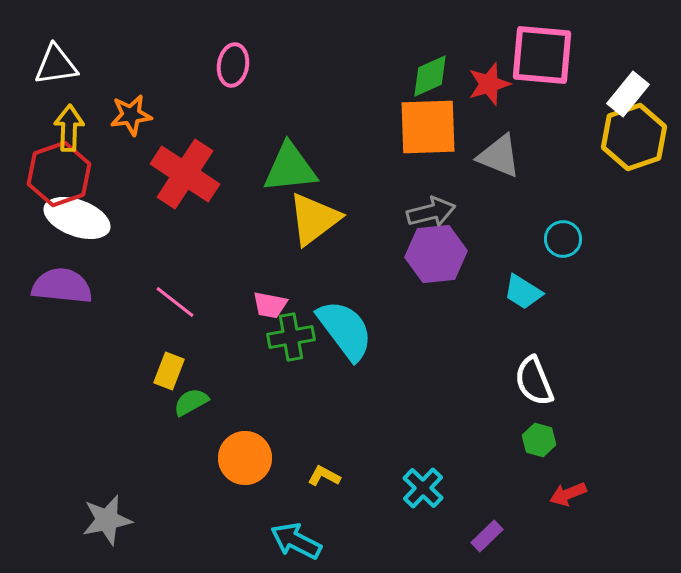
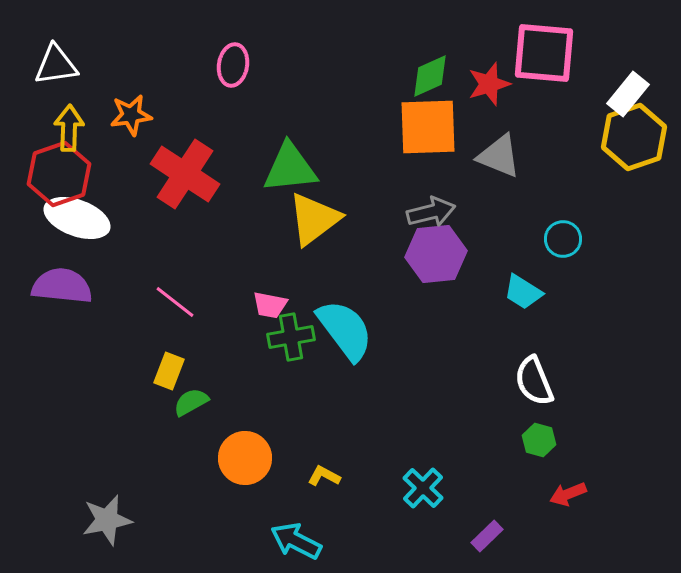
pink square: moved 2 px right, 2 px up
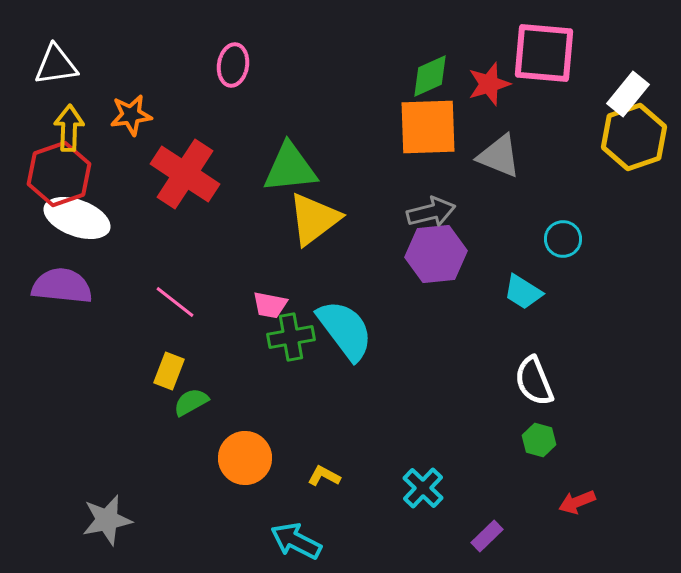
red arrow: moved 9 px right, 8 px down
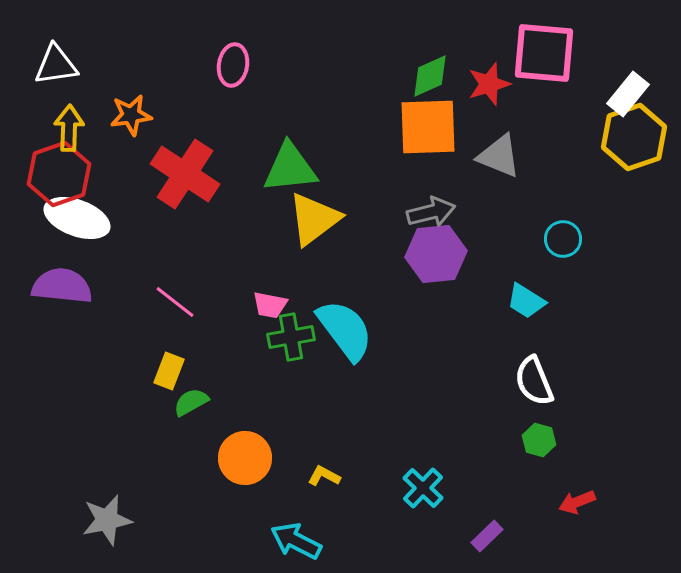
cyan trapezoid: moved 3 px right, 9 px down
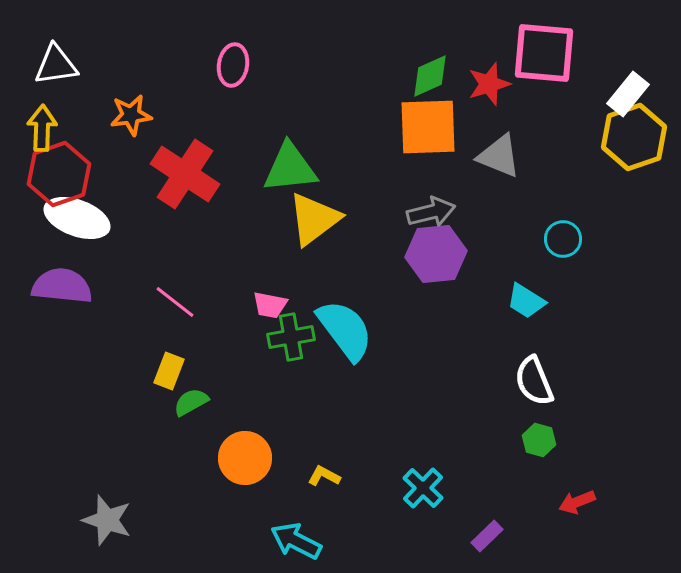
yellow arrow: moved 27 px left
gray star: rotated 30 degrees clockwise
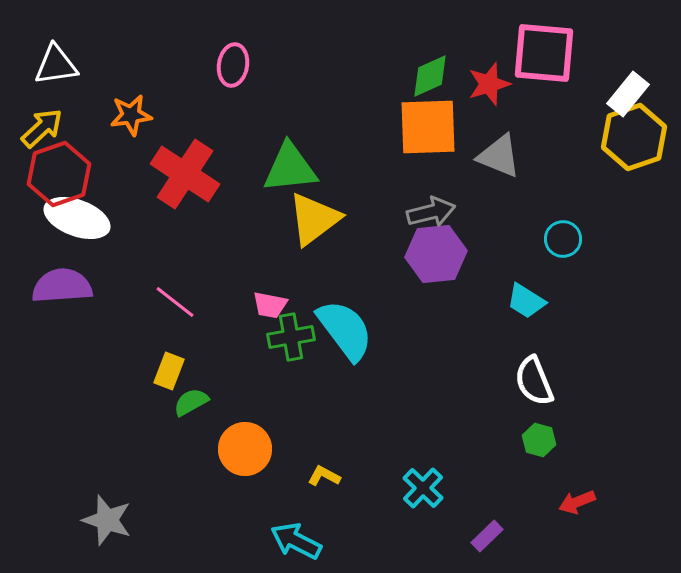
yellow arrow: rotated 45 degrees clockwise
purple semicircle: rotated 10 degrees counterclockwise
orange circle: moved 9 px up
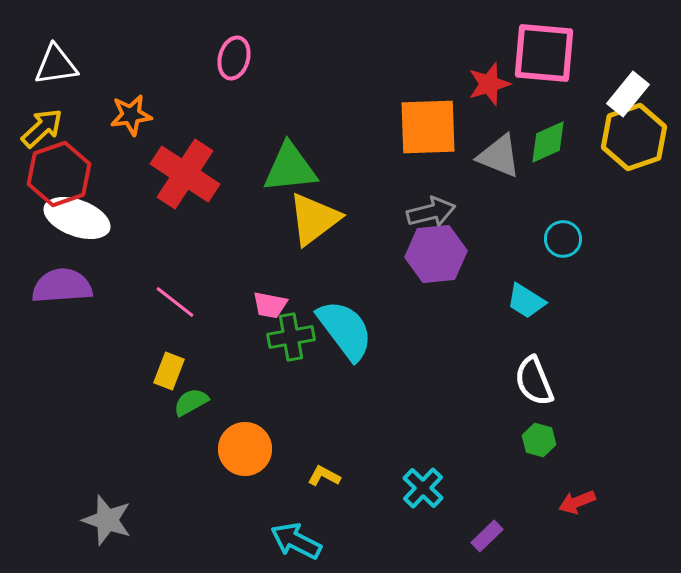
pink ellipse: moved 1 px right, 7 px up; rotated 6 degrees clockwise
green diamond: moved 118 px right, 66 px down
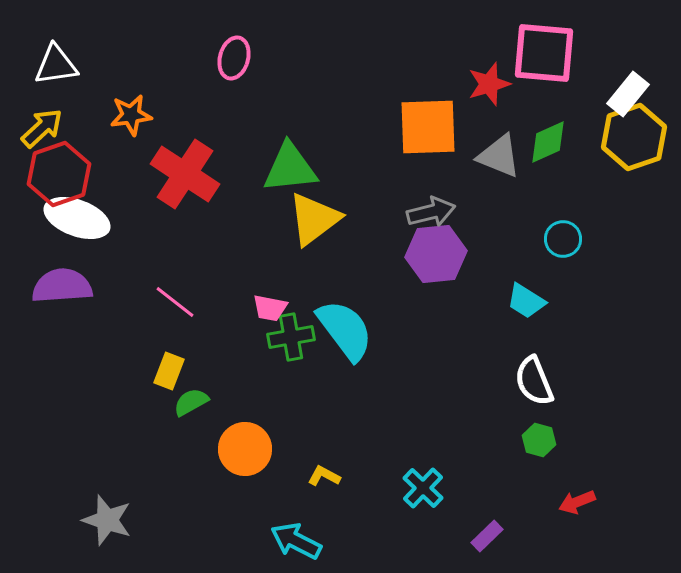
pink trapezoid: moved 3 px down
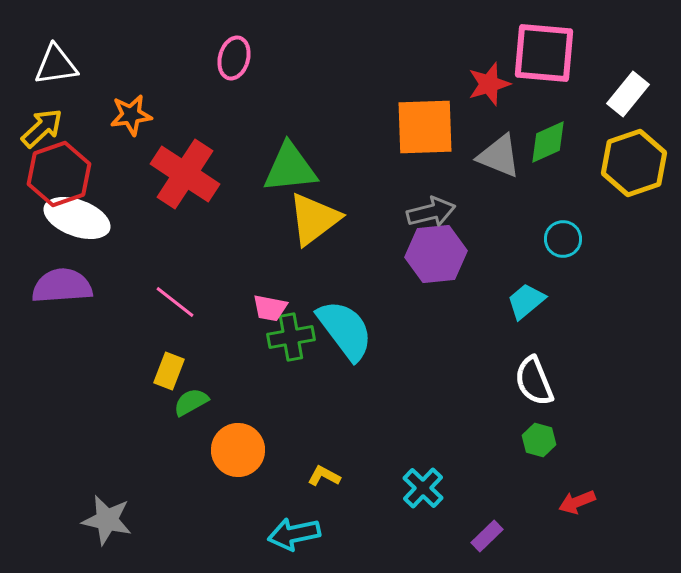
orange square: moved 3 px left
yellow hexagon: moved 26 px down
cyan trapezoid: rotated 108 degrees clockwise
orange circle: moved 7 px left, 1 px down
gray star: rotated 6 degrees counterclockwise
cyan arrow: moved 2 px left, 7 px up; rotated 39 degrees counterclockwise
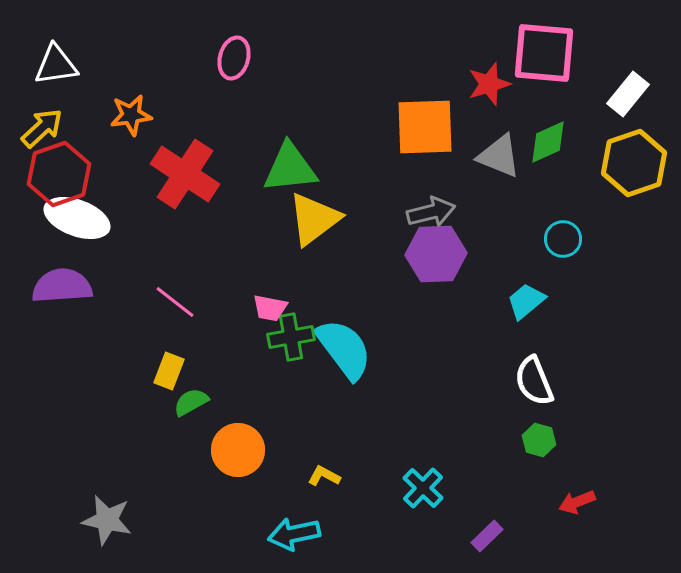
purple hexagon: rotated 4 degrees clockwise
cyan semicircle: moved 1 px left, 19 px down
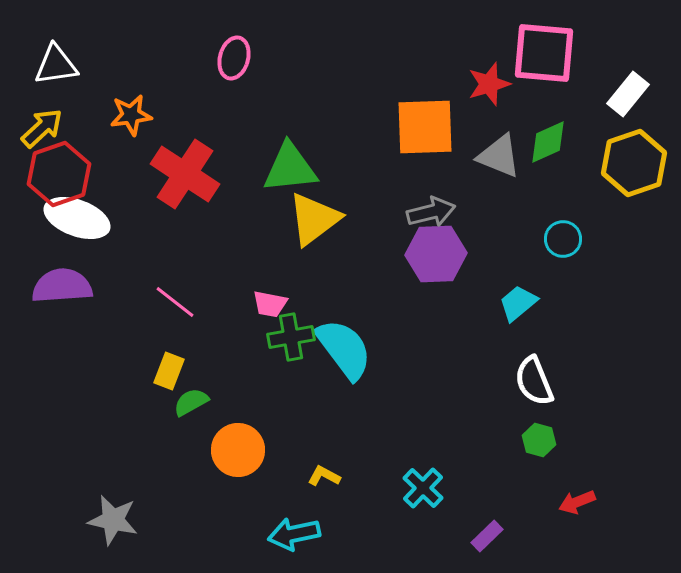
cyan trapezoid: moved 8 px left, 2 px down
pink trapezoid: moved 4 px up
gray star: moved 6 px right
